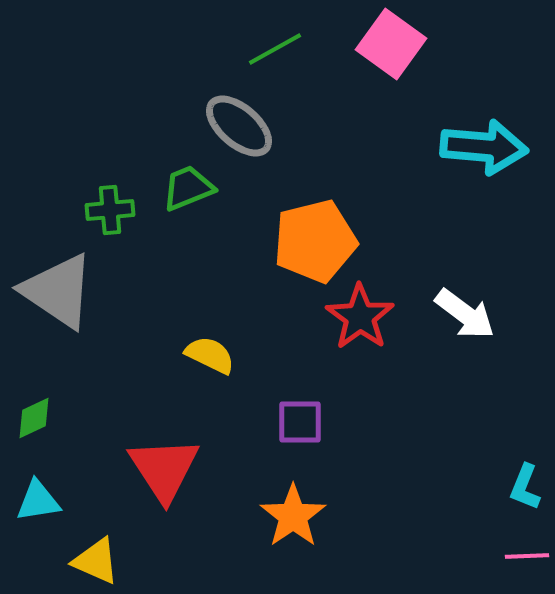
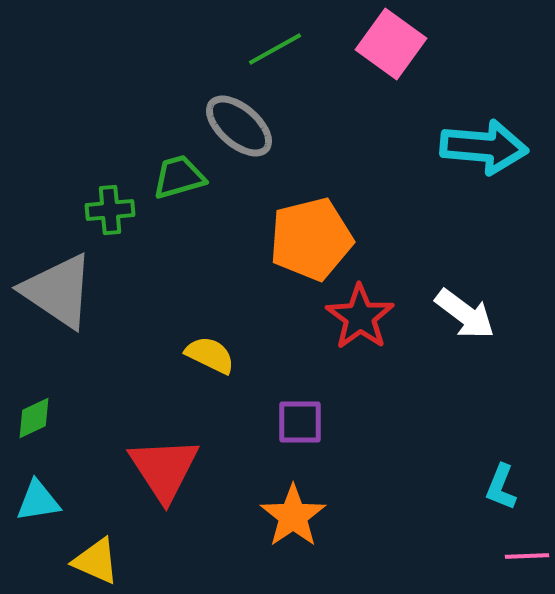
green trapezoid: moved 9 px left, 11 px up; rotated 6 degrees clockwise
orange pentagon: moved 4 px left, 2 px up
cyan L-shape: moved 24 px left
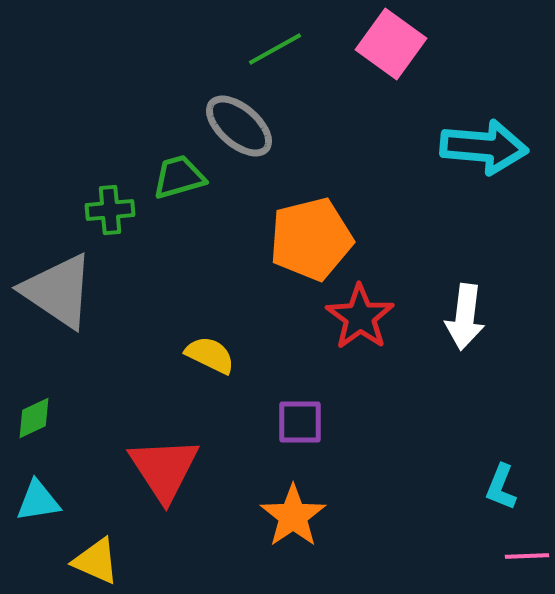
white arrow: moved 3 px down; rotated 60 degrees clockwise
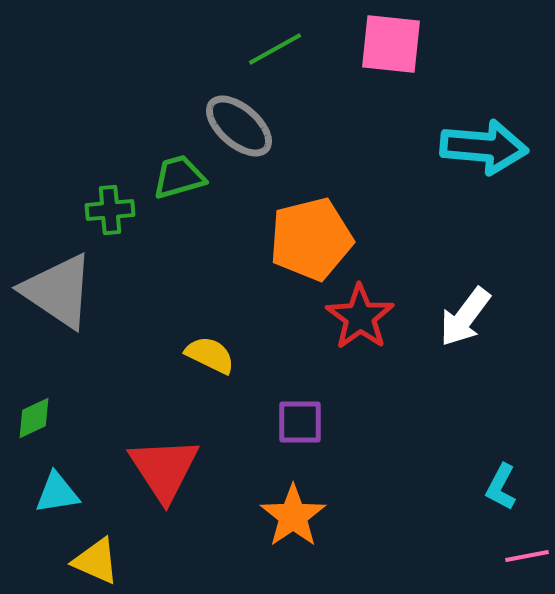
pink square: rotated 30 degrees counterclockwise
white arrow: rotated 30 degrees clockwise
cyan L-shape: rotated 6 degrees clockwise
cyan triangle: moved 19 px right, 8 px up
pink line: rotated 9 degrees counterclockwise
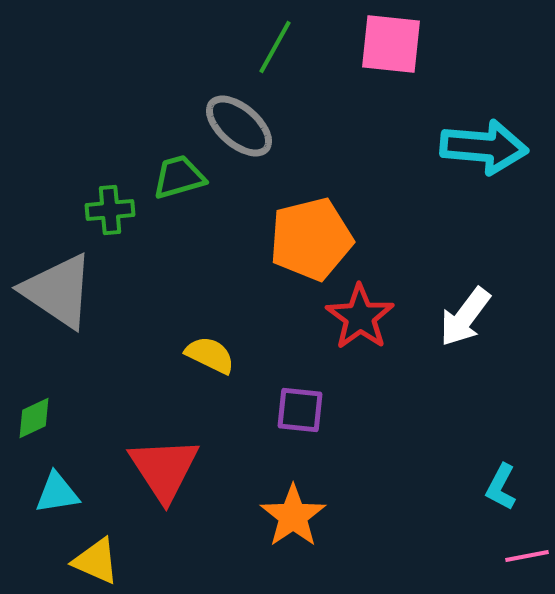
green line: moved 2 px up; rotated 32 degrees counterclockwise
purple square: moved 12 px up; rotated 6 degrees clockwise
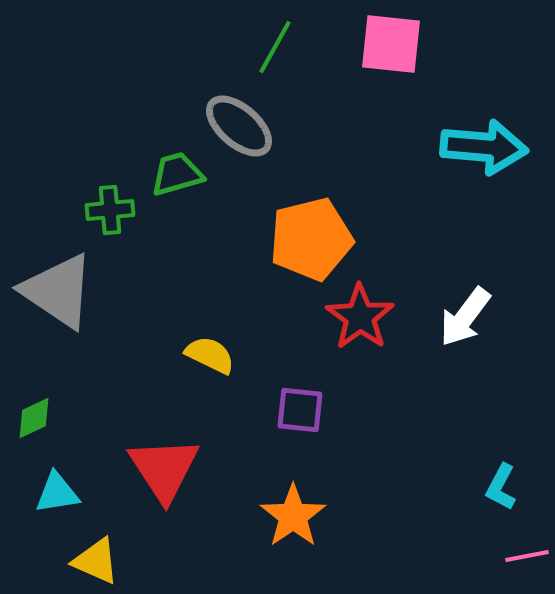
green trapezoid: moved 2 px left, 3 px up
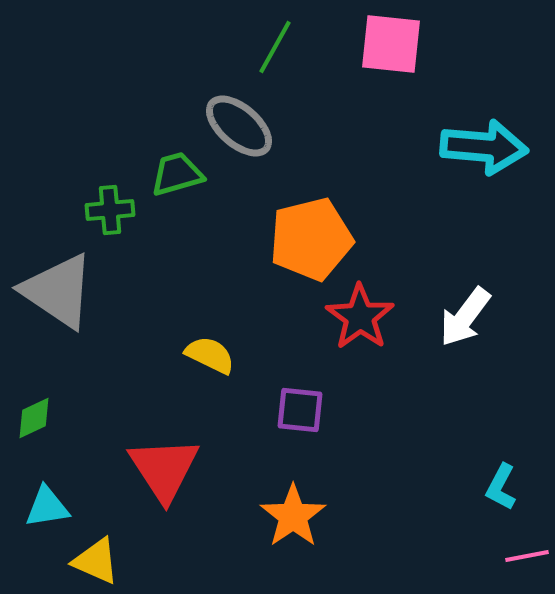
cyan triangle: moved 10 px left, 14 px down
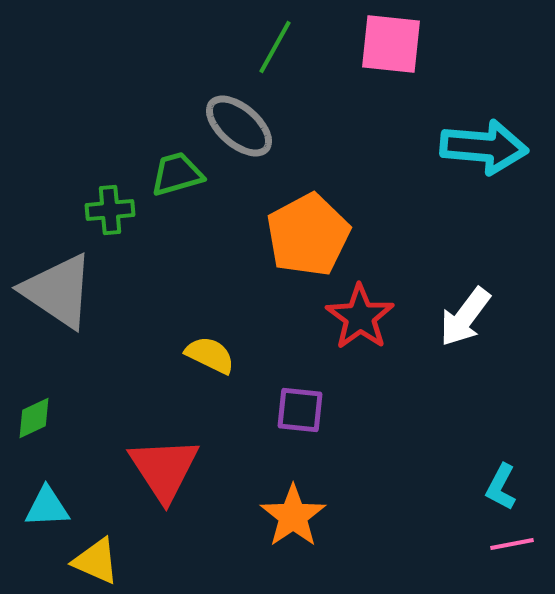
orange pentagon: moved 3 px left, 4 px up; rotated 14 degrees counterclockwise
cyan triangle: rotated 6 degrees clockwise
pink line: moved 15 px left, 12 px up
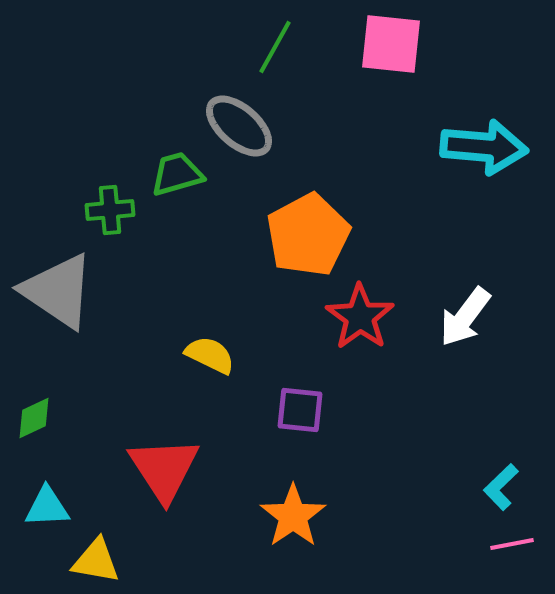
cyan L-shape: rotated 18 degrees clockwise
yellow triangle: rotated 14 degrees counterclockwise
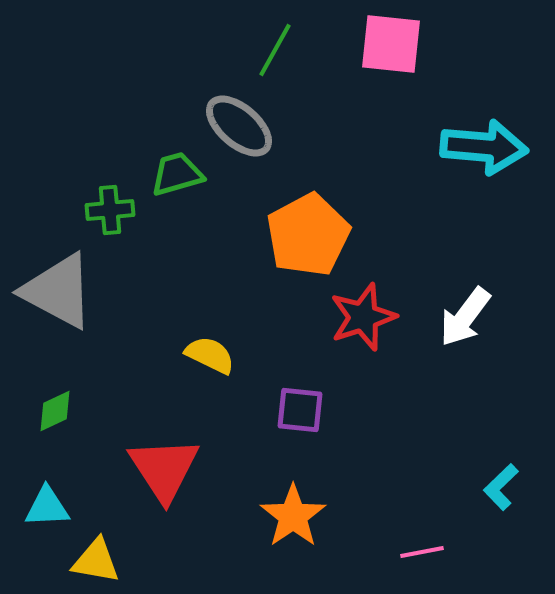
green line: moved 3 px down
gray triangle: rotated 6 degrees counterclockwise
red star: moved 3 px right; rotated 18 degrees clockwise
green diamond: moved 21 px right, 7 px up
pink line: moved 90 px left, 8 px down
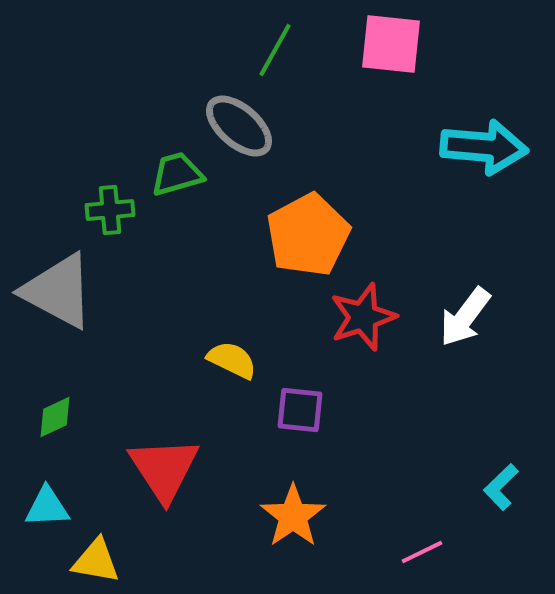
yellow semicircle: moved 22 px right, 5 px down
green diamond: moved 6 px down
pink line: rotated 15 degrees counterclockwise
